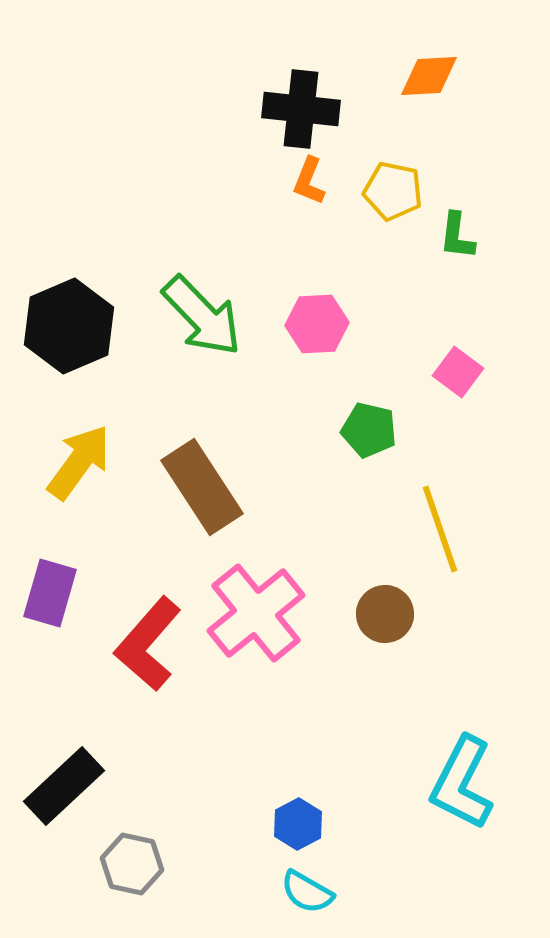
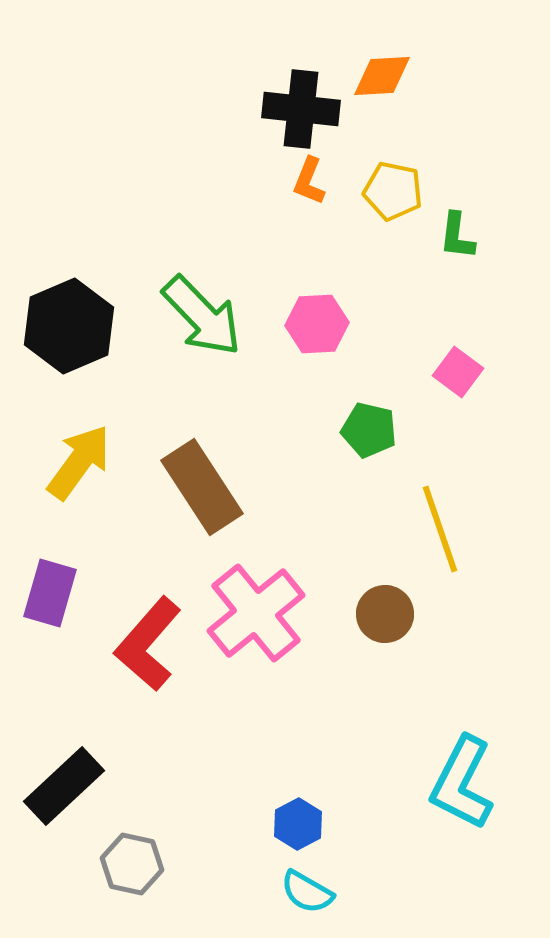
orange diamond: moved 47 px left
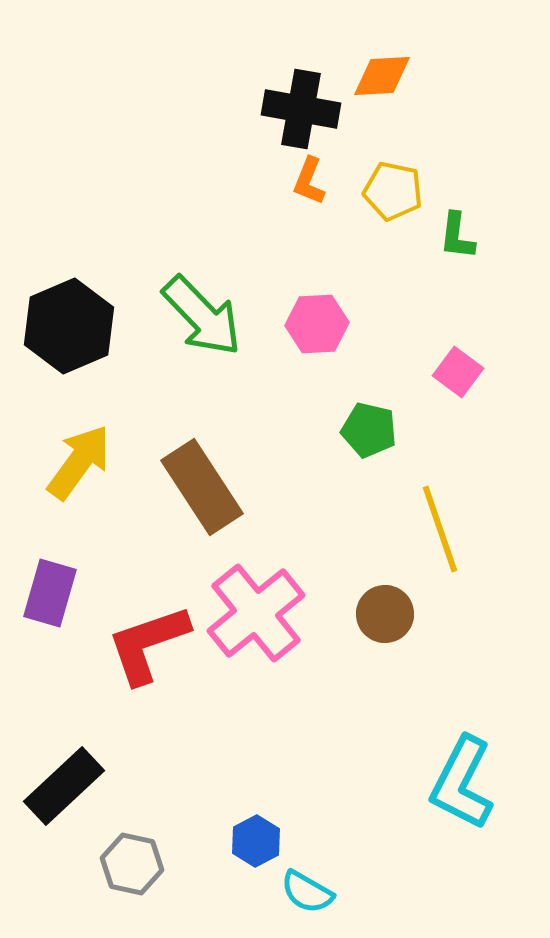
black cross: rotated 4 degrees clockwise
red L-shape: rotated 30 degrees clockwise
blue hexagon: moved 42 px left, 17 px down
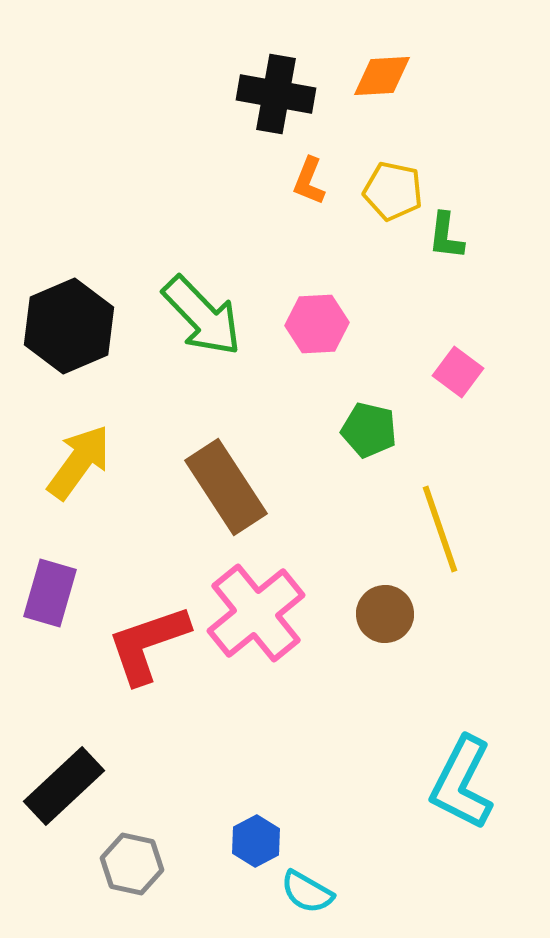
black cross: moved 25 px left, 15 px up
green L-shape: moved 11 px left
brown rectangle: moved 24 px right
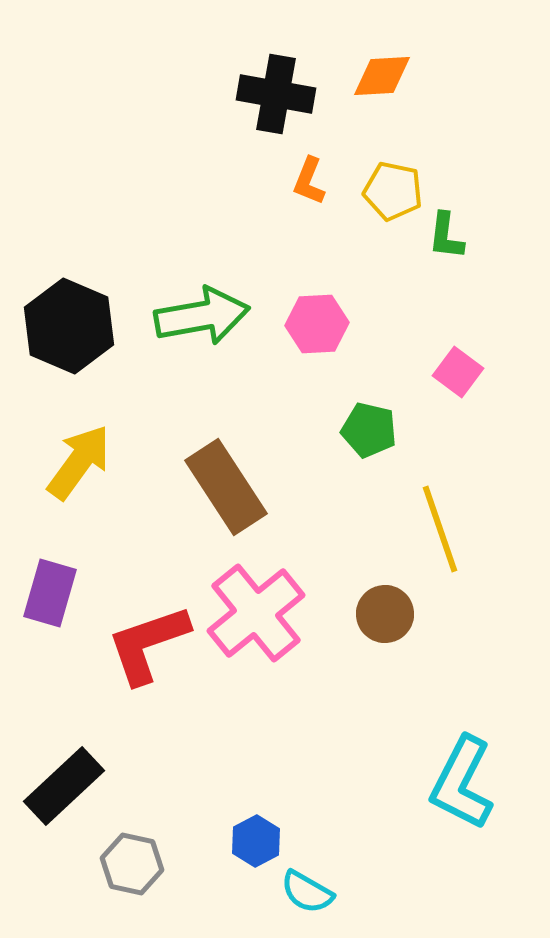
green arrow: rotated 56 degrees counterclockwise
black hexagon: rotated 14 degrees counterclockwise
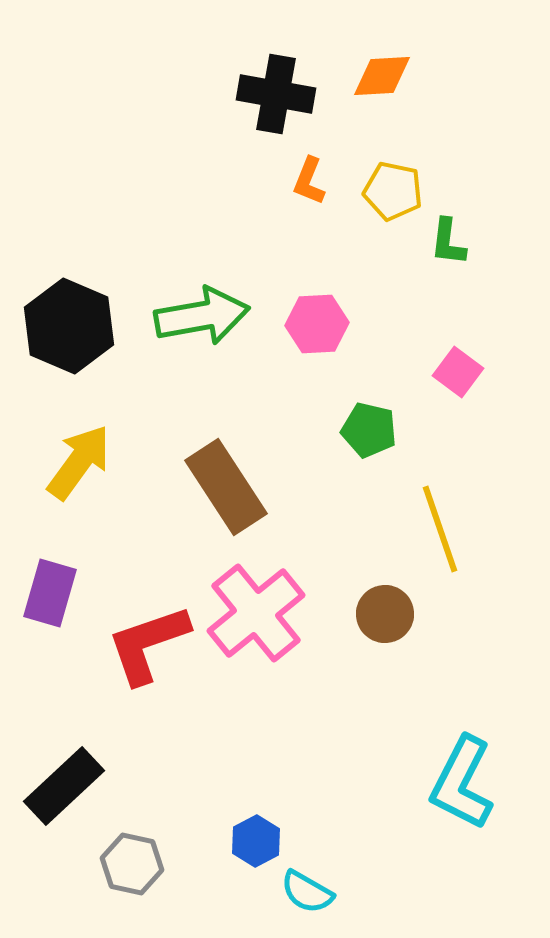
green L-shape: moved 2 px right, 6 px down
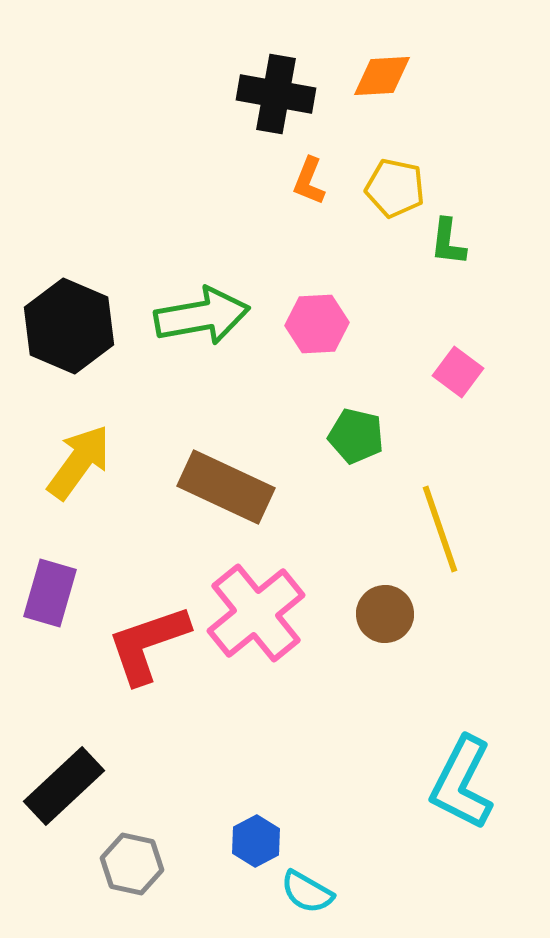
yellow pentagon: moved 2 px right, 3 px up
green pentagon: moved 13 px left, 6 px down
brown rectangle: rotated 32 degrees counterclockwise
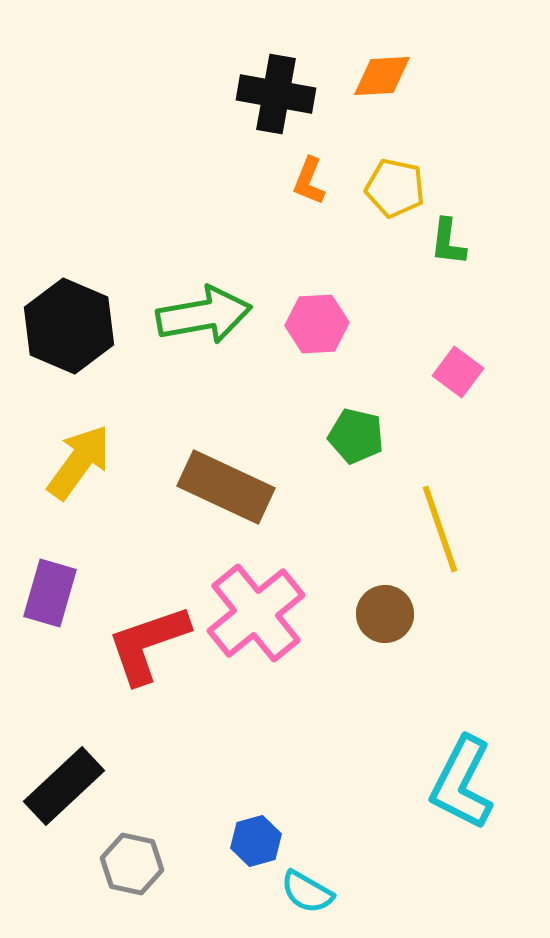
green arrow: moved 2 px right, 1 px up
blue hexagon: rotated 12 degrees clockwise
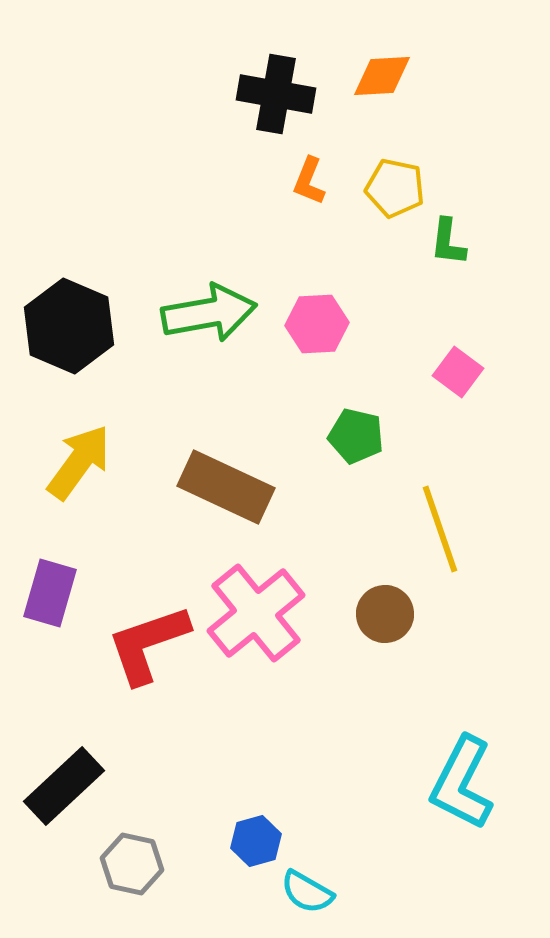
green arrow: moved 5 px right, 2 px up
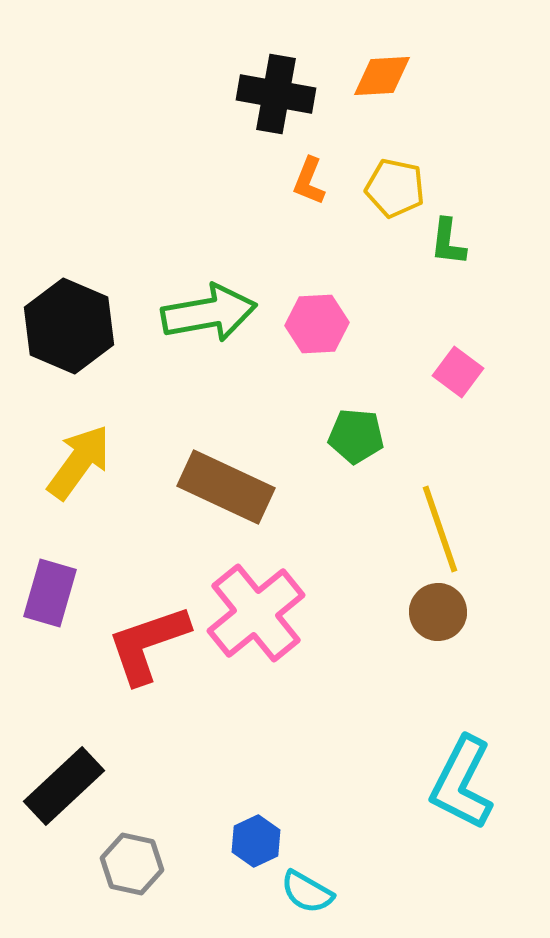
green pentagon: rotated 8 degrees counterclockwise
brown circle: moved 53 px right, 2 px up
blue hexagon: rotated 9 degrees counterclockwise
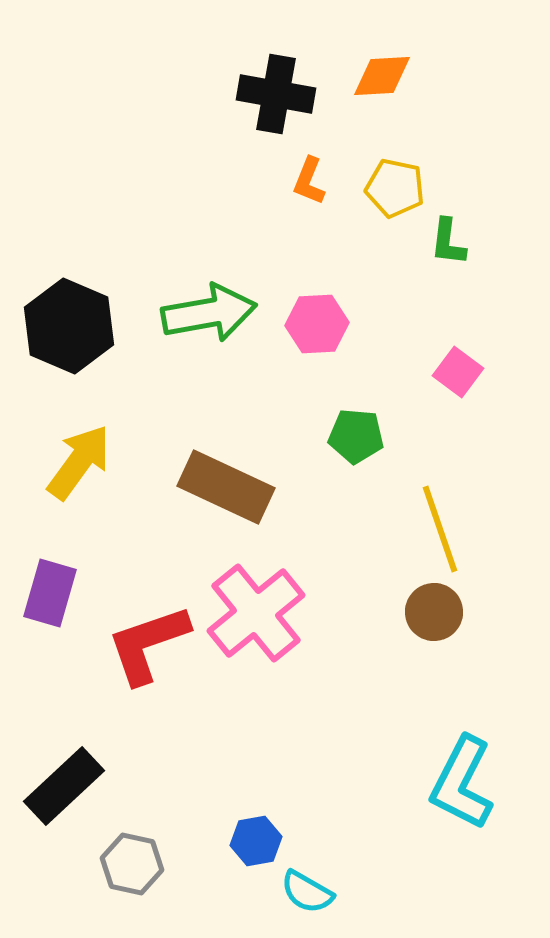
brown circle: moved 4 px left
blue hexagon: rotated 15 degrees clockwise
